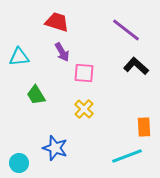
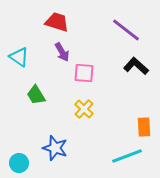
cyan triangle: rotated 40 degrees clockwise
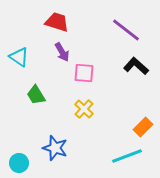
orange rectangle: moved 1 px left; rotated 48 degrees clockwise
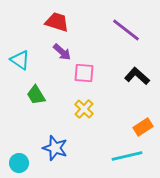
purple arrow: rotated 18 degrees counterclockwise
cyan triangle: moved 1 px right, 3 px down
black L-shape: moved 1 px right, 10 px down
orange rectangle: rotated 12 degrees clockwise
cyan line: rotated 8 degrees clockwise
